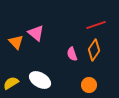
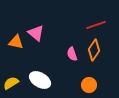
orange triangle: rotated 35 degrees counterclockwise
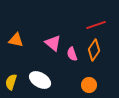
pink triangle: moved 17 px right, 10 px down
orange triangle: moved 2 px up
yellow semicircle: moved 1 px up; rotated 42 degrees counterclockwise
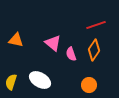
pink semicircle: moved 1 px left
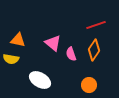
orange triangle: moved 2 px right
yellow semicircle: moved 23 px up; rotated 98 degrees counterclockwise
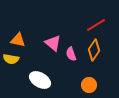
red line: rotated 12 degrees counterclockwise
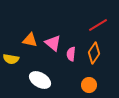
red line: moved 2 px right
orange triangle: moved 12 px right
orange diamond: moved 3 px down
pink semicircle: rotated 24 degrees clockwise
